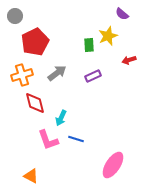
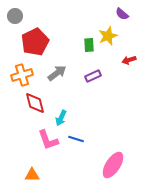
orange triangle: moved 1 px right, 1 px up; rotated 28 degrees counterclockwise
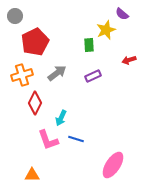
yellow star: moved 2 px left, 6 px up
red diamond: rotated 40 degrees clockwise
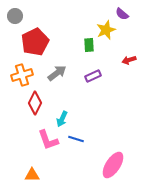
cyan arrow: moved 1 px right, 1 px down
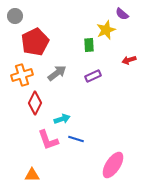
cyan arrow: rotated 133 degrees counterclockwise
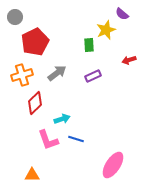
gray circle: moved 1 px down
red diamond: rotated 20 degrees clockwise
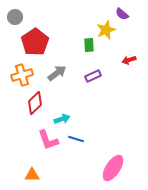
red pentagon: rotated 8 degrees counterclockwise
pink ellipse: moved 3 px down
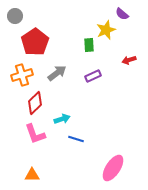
gray circle: moved 1 px up
pink L-shape: moved 13 px left, 6 px up
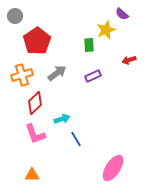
red pentagon: moved 2 px right, 1 px up
blue line: rotated 42 degrees clockwise
